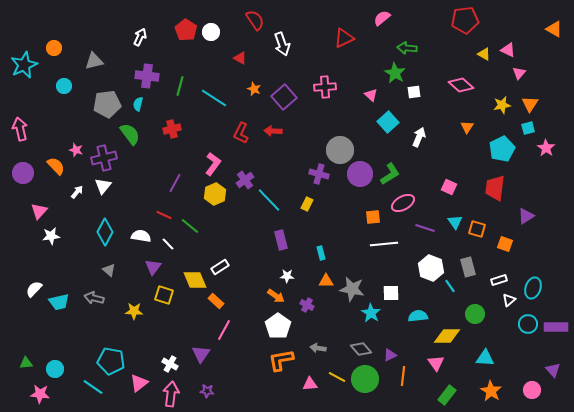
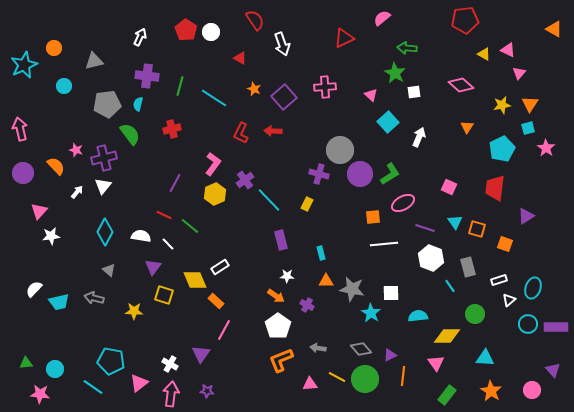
white hexagon at (431, 268): moved 10 px up
orange L-shape at (281, 360): rotated 12 degrees counterclockwise
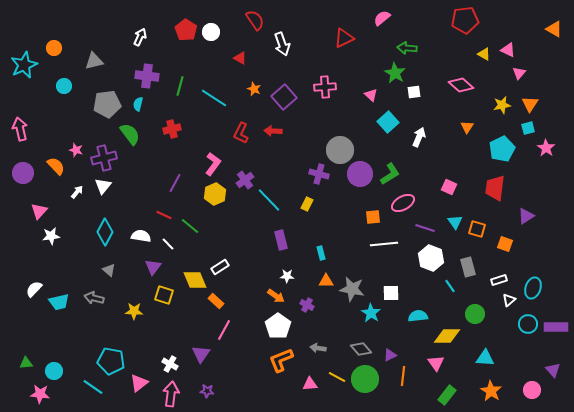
cyan circle at (55, 369): moved 1 px left, 2 px down
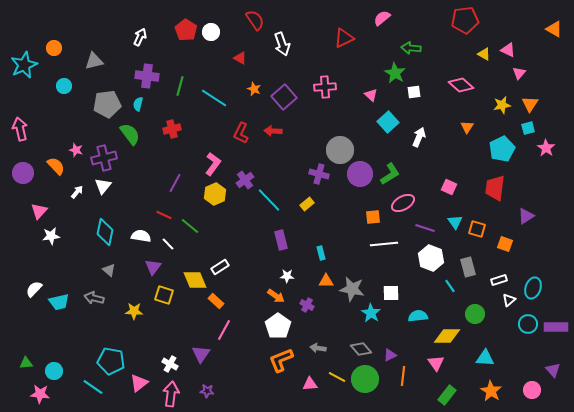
green arrow at (407, 48): moved 4 px right
yellow rectangle at (307, 204): rotated 24 degrees clockwise
cyan diamond at (105, 232): rotated 16 degrees counterclockwise
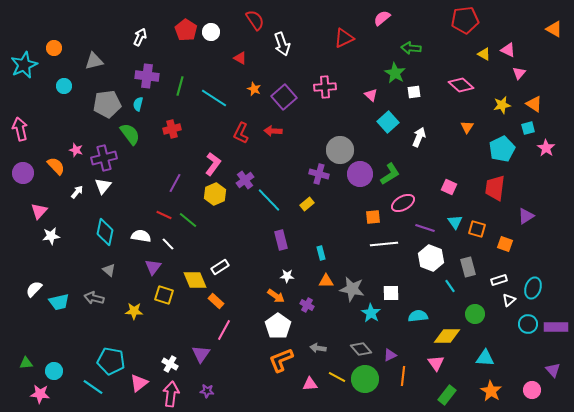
orange triangle at (530, 104): moved 4 px right; rotated 30 degrees counterclockwise
green line at (190, 226): moved 2 px left, 6 px up
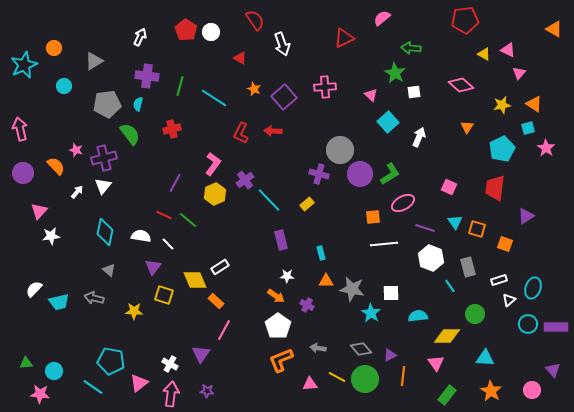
gray triangle at (94, 61): rotated 18 degrees counterclockwise
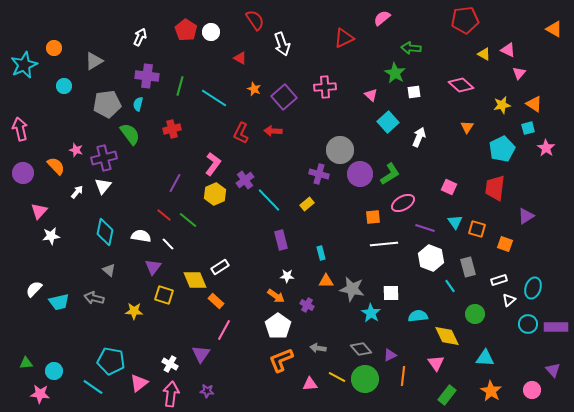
red line at (164, 215): rotated 14 degrees clockwise
yellow diamond at (447, 336): rotated 64 degrees clockwise
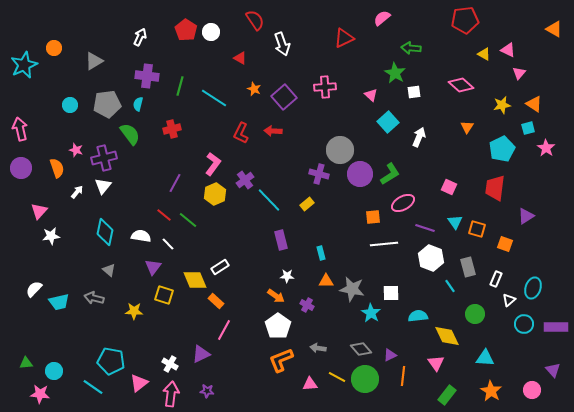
cyan circle at (64, 86): moved 6 px right, 19 px down
orange semicircle at (56, 166): moved 1 px right, 2 px down; rotated 24 degrees clockwise
purple circle at (23, 173): moved 2 px left, 5 px up
white rectangle at (499, 280): moved 3 px left, 1 px up; rotated 49 degrees counterclockwise
cyan circle at (528, 324): moved 4 px left
purple triangle at (201, 354): rotated 30 degrees clockwise
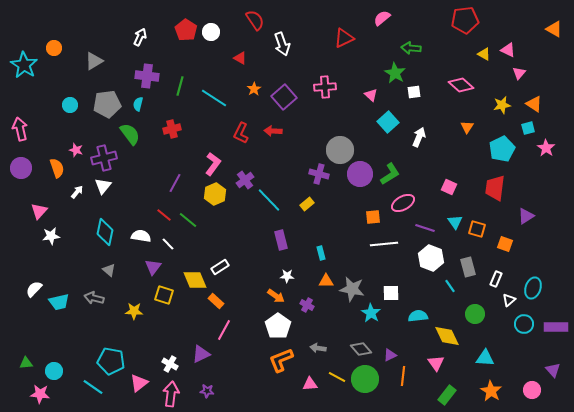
cyan star at (24, 65): rotated 16 degrees counterclockwise
orange star at (254, 89): rotated 16 degrees clockwise
